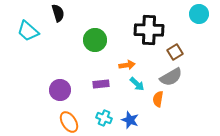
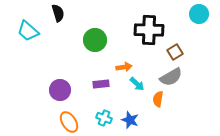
orange arrow: moved 3 px left, 2 px down
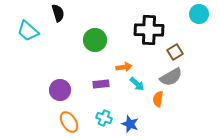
blue star: moved 4 px down
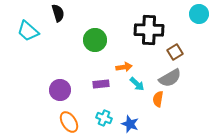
gray semicircle: moved 1 px left, 1 px down
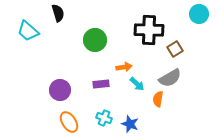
brown square: moved 3 px up
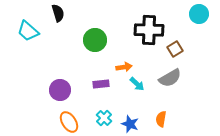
orange semicircle: moved 3 px right, 20 px down
cyan cross: rotated 21 degrees clockwise
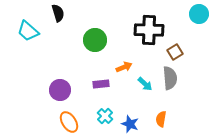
brown square: moved 3 px down
orange arrow: rotated 14 degrees counterclockwise
gray semicircle: rotated 65 degrees counterclockwise
cyan arrow: moved 8 px right
cyan cross: moved 1 px right, 2 px up
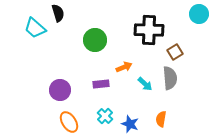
cyan trapezoid: moved 7 px right, 3 px up
